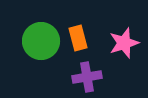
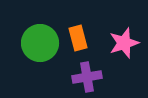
green circle: moved 1 px left, 2 px down
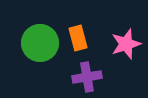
pink star: moved 2 px right, 1 px down
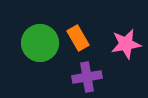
orange rectangle: rotated 15 degrees counterclockwise
pink star: rotated 8 degrees clockwise
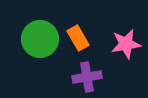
green circle: moved 4 px up
